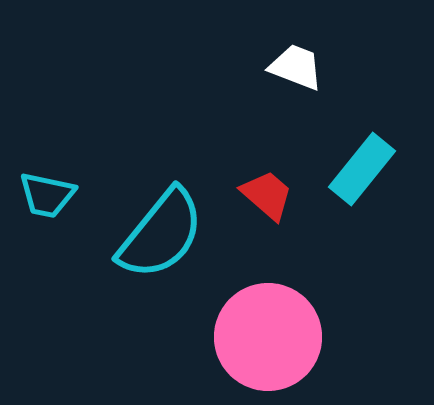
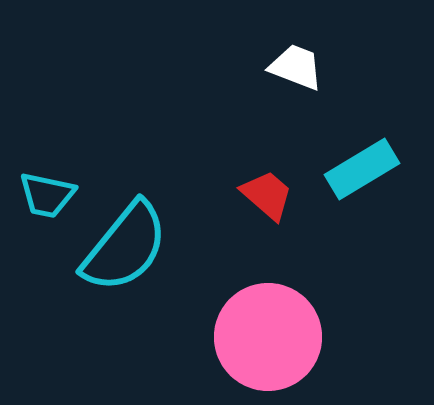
cyan rectangle: rotated 20 degrees clockwise
cyan semicircle: moved 36 px left, 13 px down
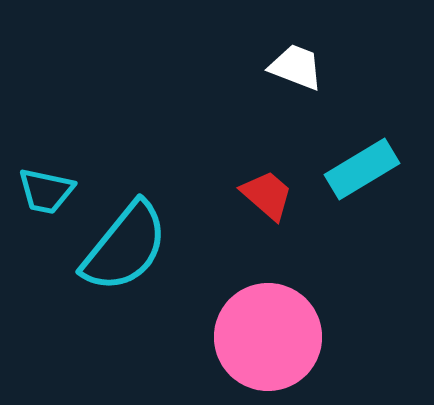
cyan trapezoid: moved 1 px left, 4 px up
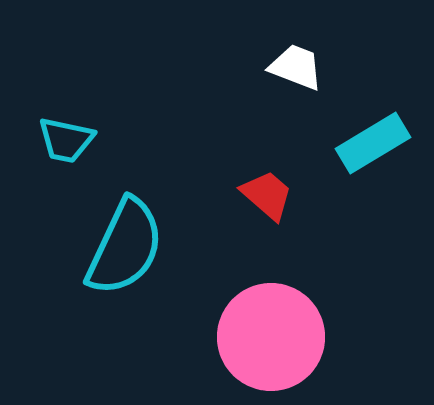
cyan rectangle: moved 11 px right, 26 px up
cyan trapezoid: moved 20 px right, 51 px up
cyan semicircle: rotated 14 degrees counterclockwise
pink circle: moved 3 px right
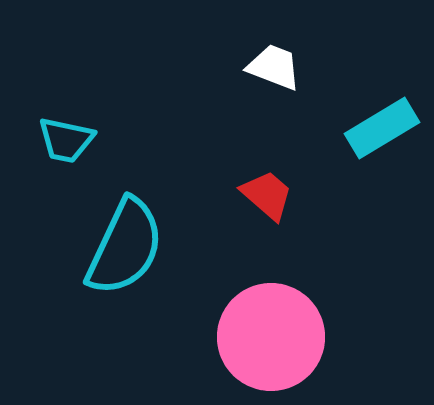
white trapezoid: moved 22 px left
cyan rectangle: moved 9 px right, 15 px up
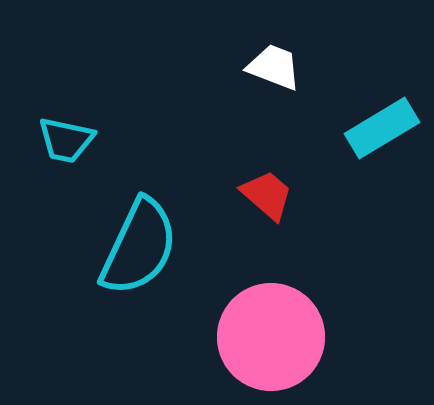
cyan semicircle: moved 14 px right
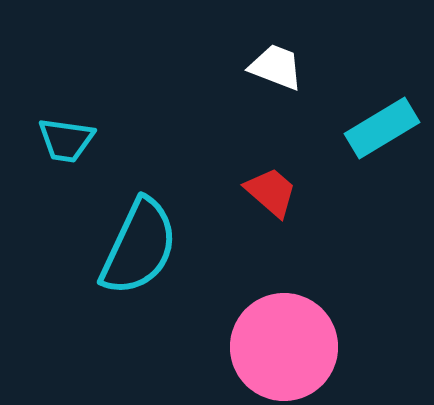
white trapezoid: moved 2 px right
cyan trapezoid: rotated 4 degrees counterclockwise
red trapezoid: moved 4 px right, 3 px up
pink circle: moved 13 px right, 10 px down
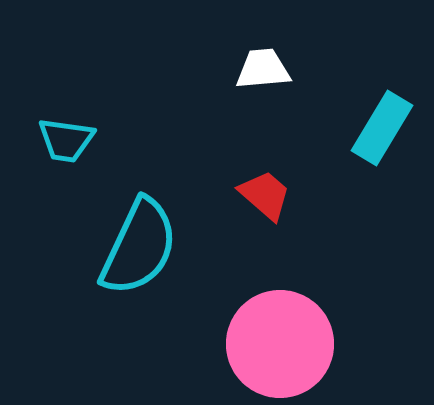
white trapezoid: moved 13 px left, 2 px down; rotated 26 degrees counterclockwise
cyan rectangle: rotated 28 degrees counterclockwise
red trapezoid: moved 6 px left, 3 px down
pink circle: moved 4 px left, 3 px up
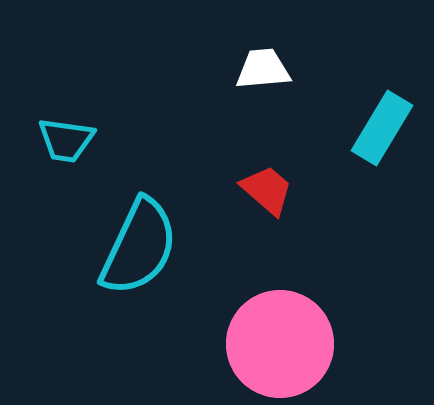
red trapezoid: moved 2 px right, 5 px up
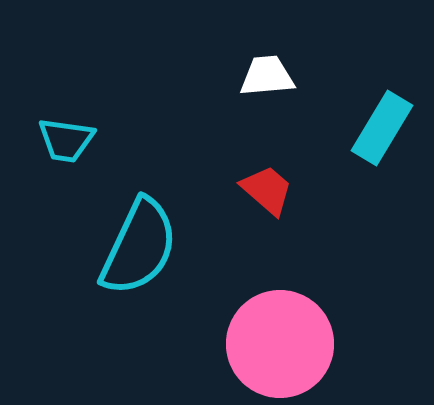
white trapezoid: moved 4 px right, 7 px down
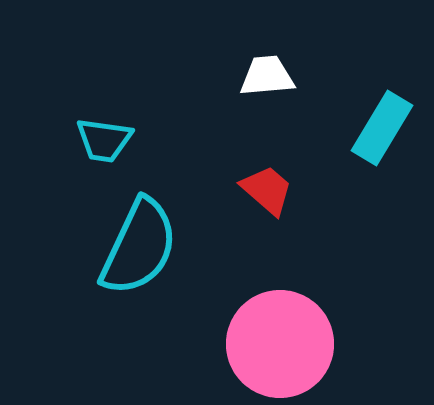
cyan trapezoid: moved 38 px right
